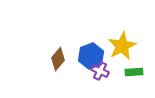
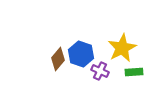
yellow star: moved 2 px down
blue hexagon: moved 10 px left, 2 px up; rotated 20 degrees counterclockwise
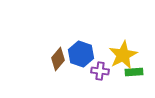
yellow star: moved 1 px right, 7 px down
purple cross: rotated 18 degrees counterclockwise
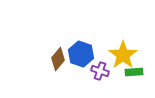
yellow star: rotated 8 degrees counterclockwise
purple cross: rotated 12 degrees clockwise
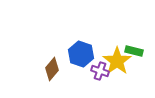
yellow star: moved 6 px left, 6 px down
brown diamond: moved 6 px left, 10 px down
green rectangle: moved 21 px up; rotated 18 degrees clockwise
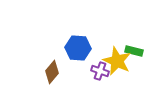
blue hexagon: moved 3 px left, 6 px up; rotated 15 degrees counterclockwise
yellow star: rotated 12 degrees counterclockwise
brown diamond: moved 3 px down
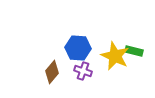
yellow star: moved 2 px left, 5 px up
purple cross: moved 17 px left
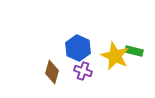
blue hexagon: rotated 20 degrees clockwise
brown diamond: rotated 25 degrees counterclockwise
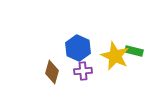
purple cross: rotated 24 degrees counterclockwise
